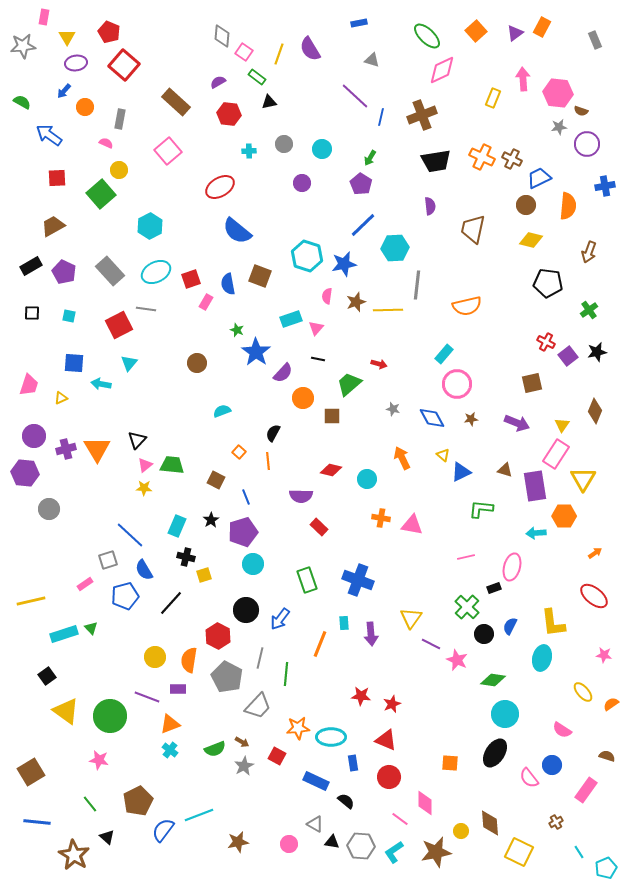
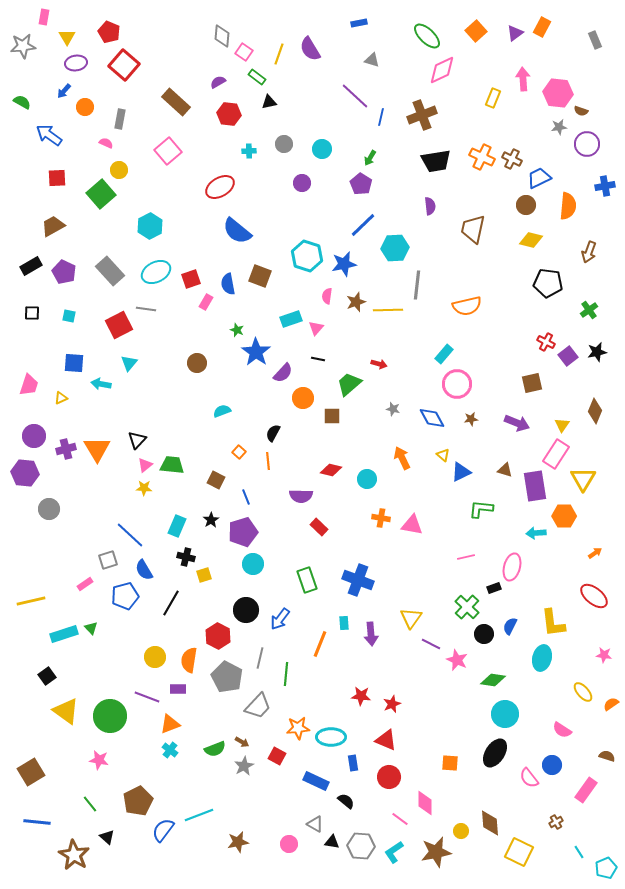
black line at (171, 603): rotated 12 degrees counterclockwise
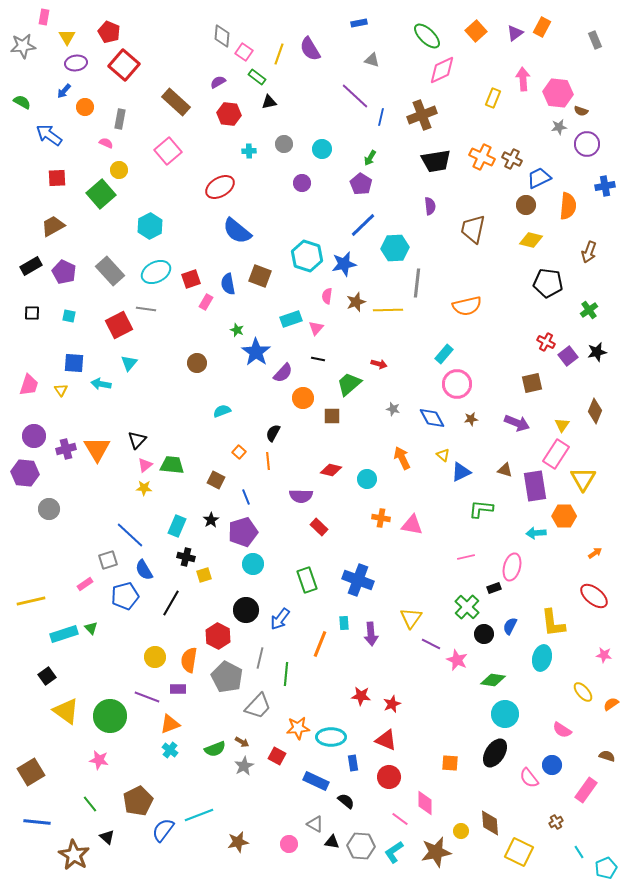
gray line at (417, 285): moved 2 px up
yellow triangle at (61, 398): moved 8 px up; rotated 40 degrees counterclockwise
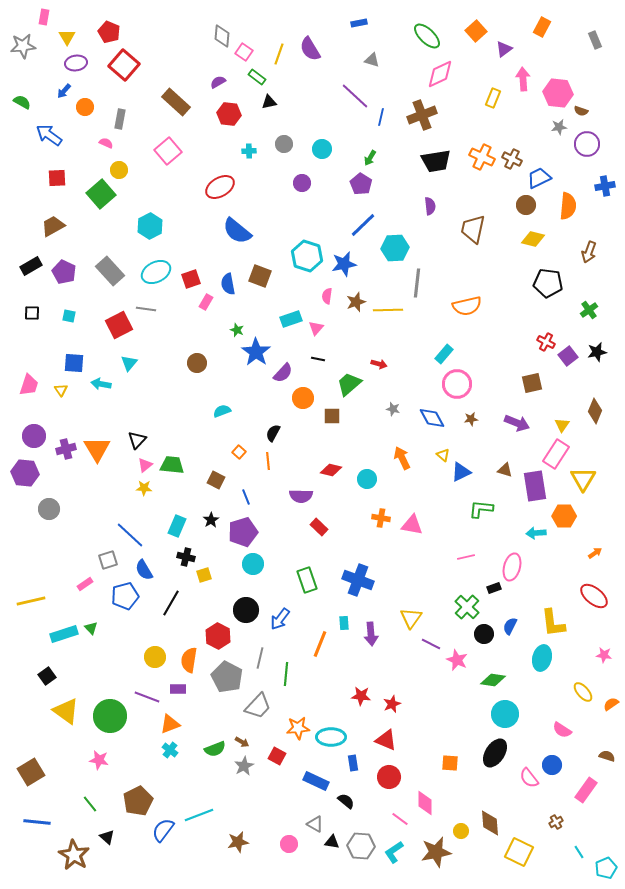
purple triangle at (515, 33): moved 11 px left, 16 px down
pink diamond at (442, 70): moved 2 px left, 4 px down
yellow diamond at (531, 240): moved 2 px right, 1 px up
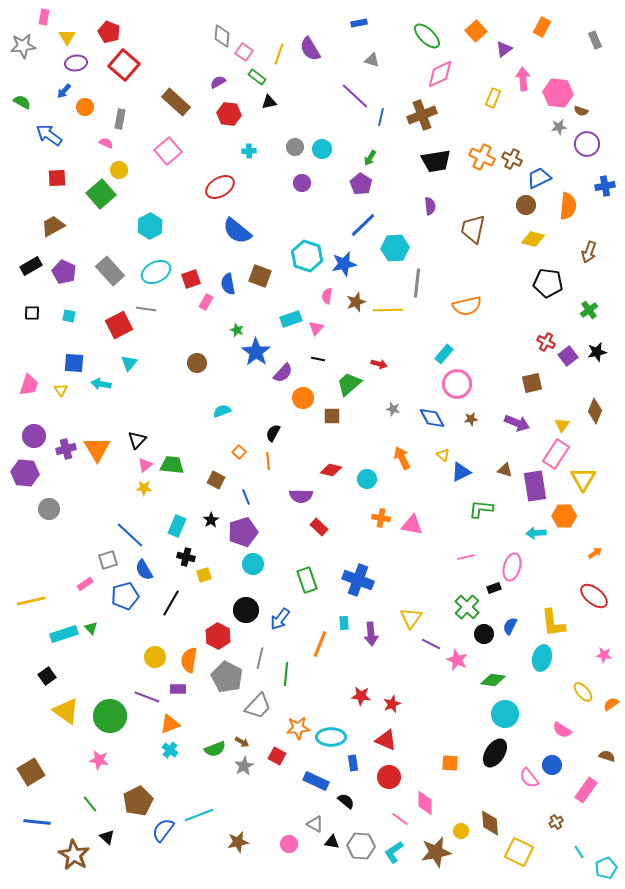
gray circle at (284, 144): moved 11 px right, 3 px down
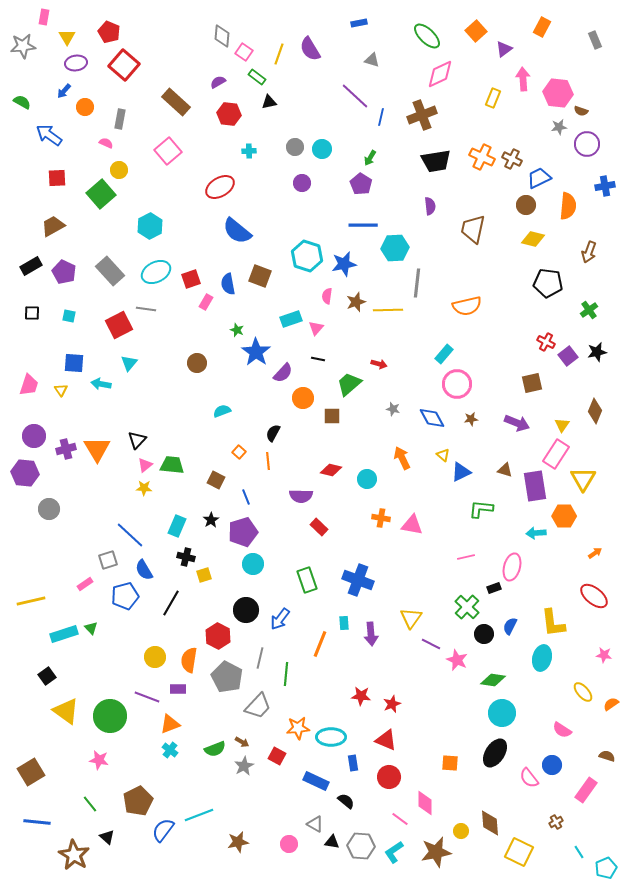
blue line at (363, 225): rotated 44 degrees clockwise
cyan circle at (505, 714): moved 3 px left, 1 px up
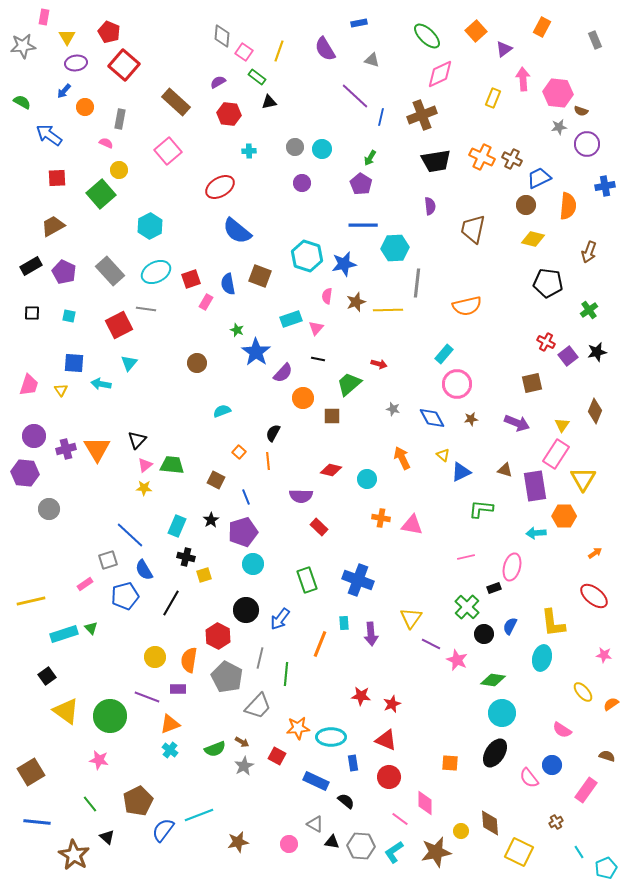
purple semicircle at (310, 49): moved 15 px right
yellow line at (279, 54): moved 3 px up
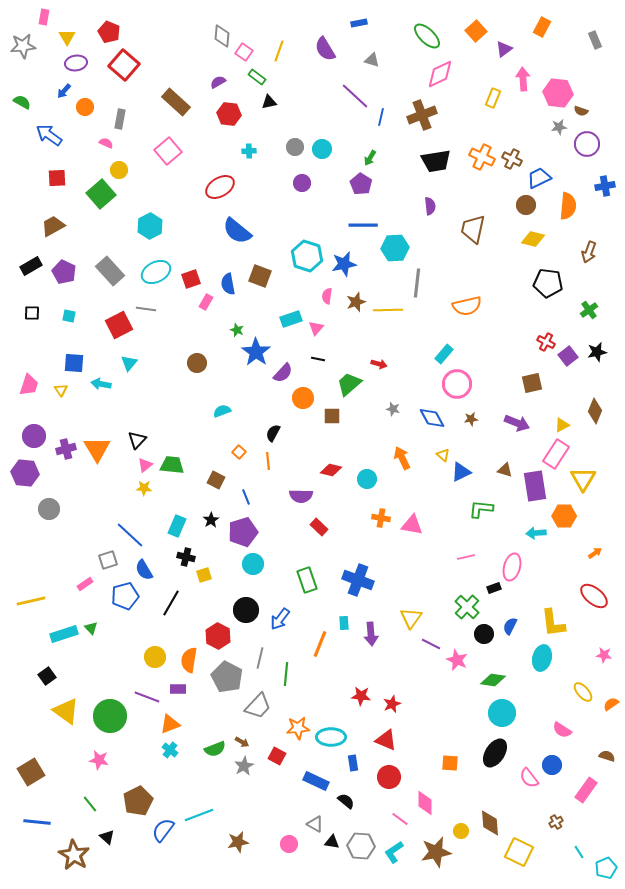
yellow triangle at (562, 425): rotated 28 degrees clockwise
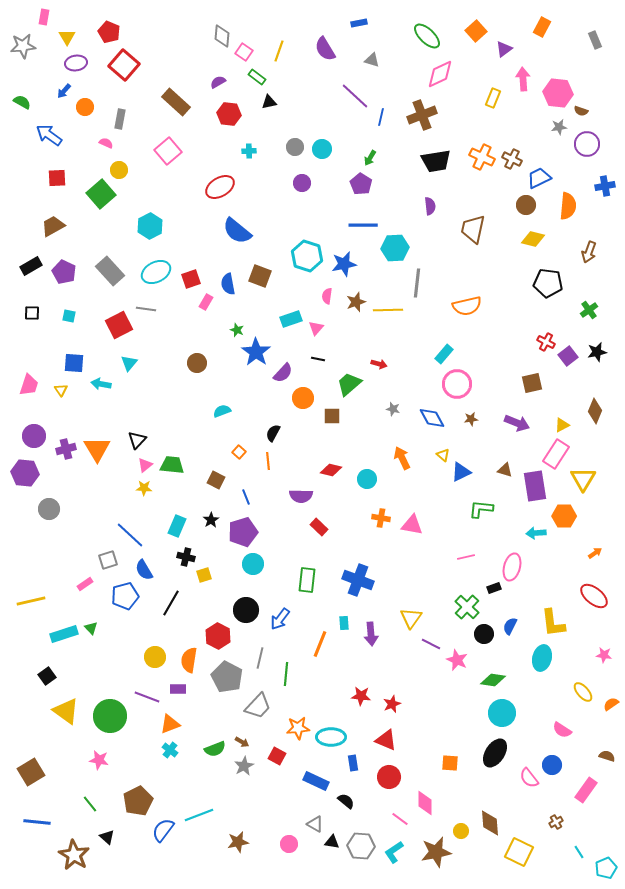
green rectangle at (307, 580): rotated 25 degrees clockwise
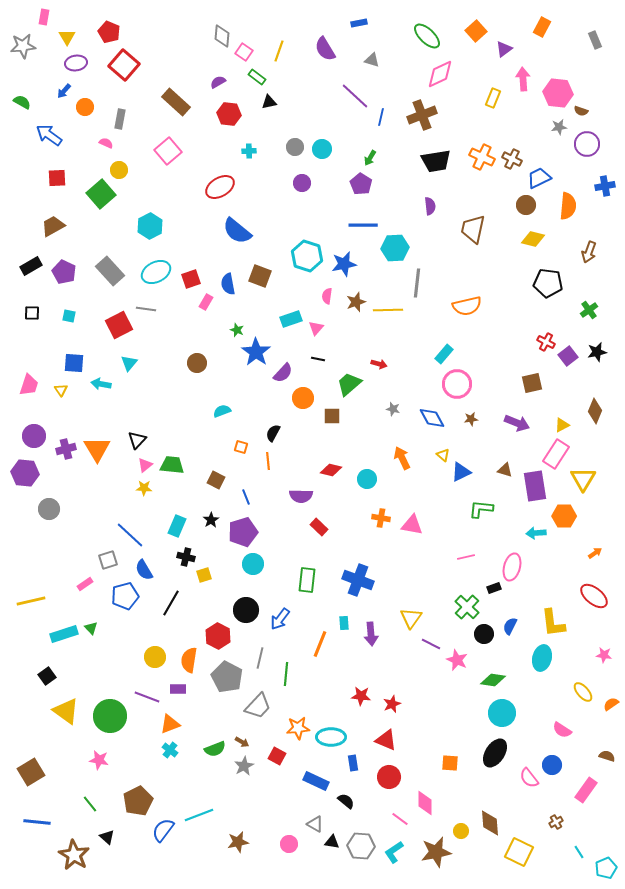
orange square at (239, 452): moved 2 px right, 5 px up; rotated 24 degrees counterclockwise
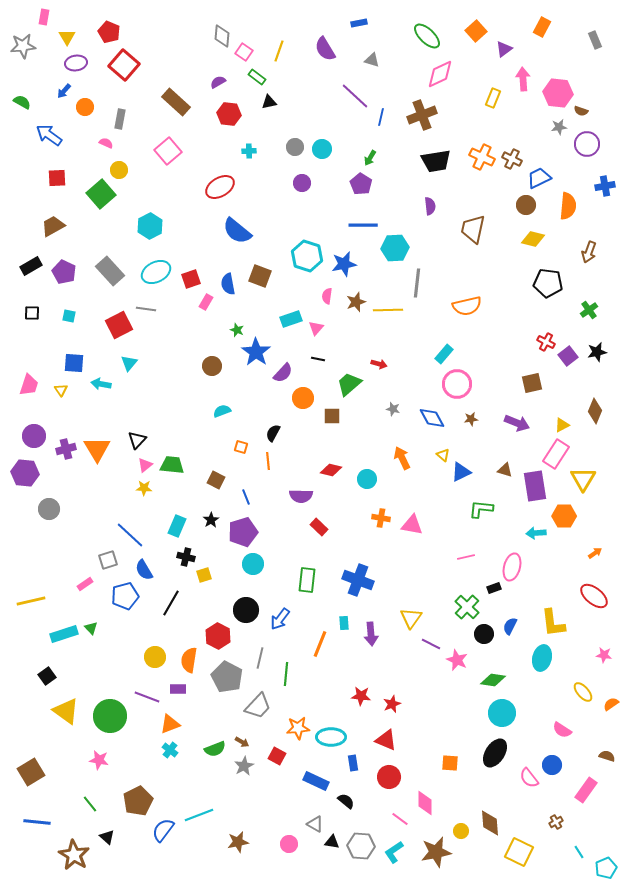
brown circle at (197, 363): moved 15 px right, 3 px down
